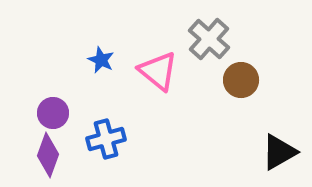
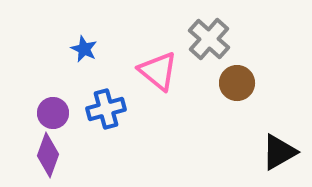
blue star: moved 17 px left, 11 px up
brown circle: moved 4 px left, 3 px down
blue cross: moved 30 px up
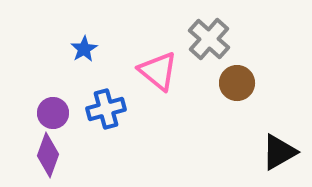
blue star: rotated 16 degrees clockwise
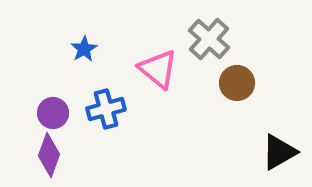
pink triangle: moved 2 px up
purple diamond: moved 1 px right
